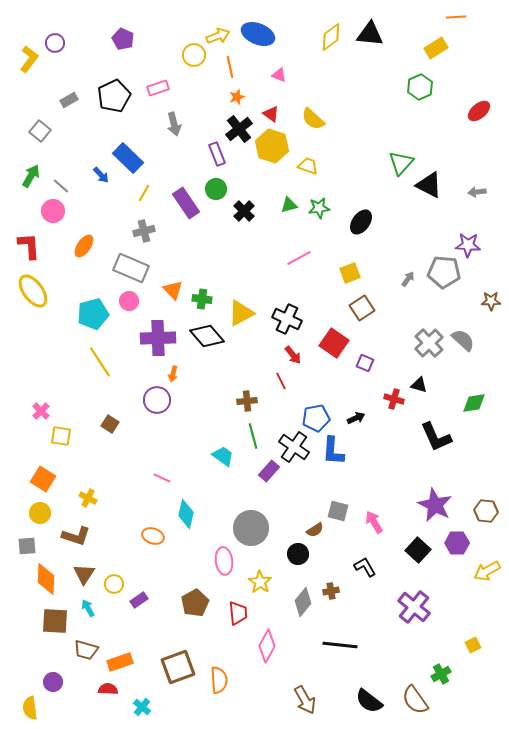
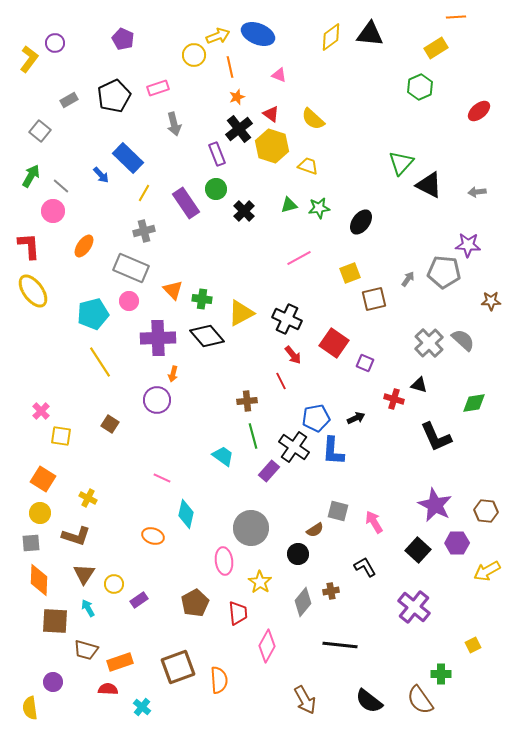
brown square at (362, 308): moved 12 px right, 9 px up; rotated 20 degrees clockwise
gray square at (27, 546): moved 4 px right, 3 px up
orange diamond at (46, 579): moved 7 px left, 1 px down
green cross at (441, 674): rotated 30 degrees clockwise
brown semicircle at (415, 700): moved 5 px right
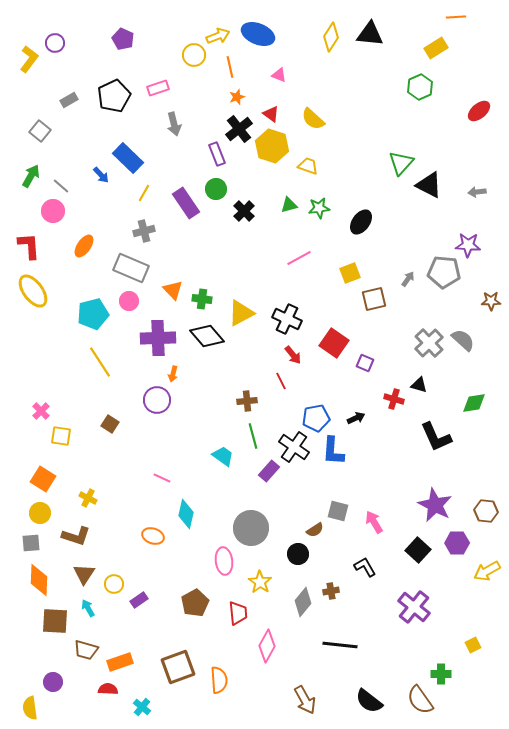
yellow diamond at (331, 37): rotated 20 degrees counterclockwise
